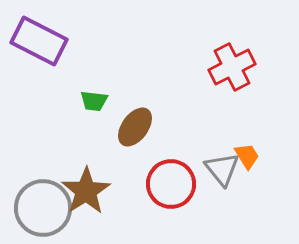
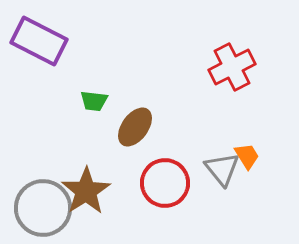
red circle: moved 6 px left, 1 px up
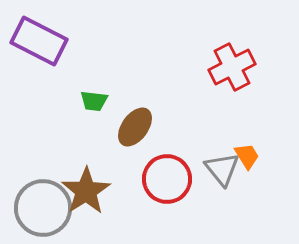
red circle: moved 2 px right, 4 px up
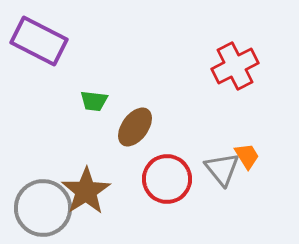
red cross: moved 3 px right, 1 px up
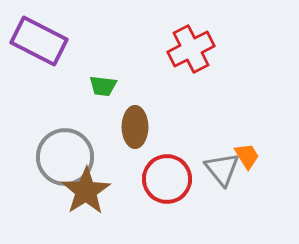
red cross: moved 44 px left, 17 px up
green trapezoid: moved 9 px right, 15 px up
brown ellipse: rotated 36 degrees counterclockwise
gray circle: moved 22 px right, 51 px up
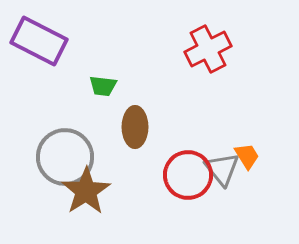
red cross: moved 17 px right
red circle: moved 21 px right, 4 px up
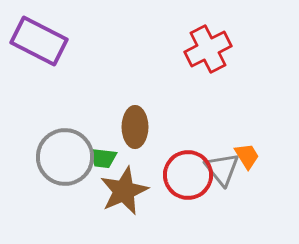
green trapezoid: moved 72 px down
brown star: moved 38 px right; rotated 9 degrees clockwise
